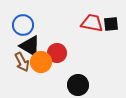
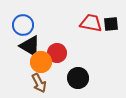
red trapezoid: moved 1 px left
brown arrow: moved 17 px right, 21 px down
black circle: moved 7 px up
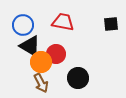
red trapezoid: moved 28 px left, 1 px up
red circle: moved 1 px left, 1 px down
brown arrow: moved 2 px right
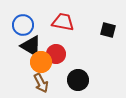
black square: moved 3 px left, 6 px down; rotated 21 degrees clockwise
black triangle: moved 1 px right
black circle: moved 2 px down
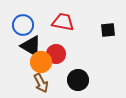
black square: rotated 21 degrees counterclockwise
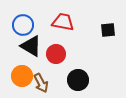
orange circle: moved 19 px left, 14 px down
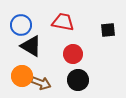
blue circle: moved 2 px left
red circle: moved 17 px right
brown arrow: rotated 42 degrees counterclockwise
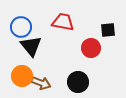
blue circle: moved 2 px down
black triangle: rotated 20 degrees clockwise
red circle: moved 18 px right, 6 px up
black circle: moved 2 px down
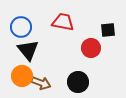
black triangle: moved 3 px left, 4 px down
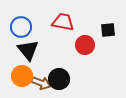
red circle: moved 6 px left, 3 px up
black circle: moved 19 px left, 3 px up
